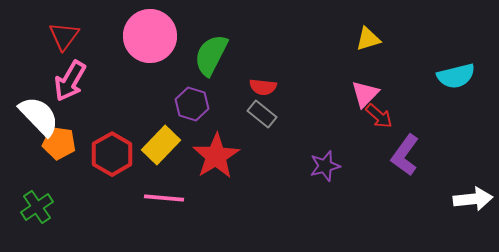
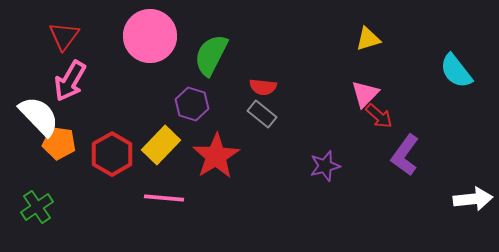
cyan semicircle: moved 5 px up; rotated 66 degrees clockwise
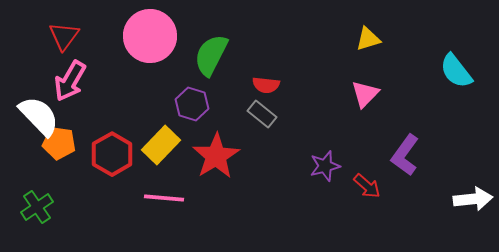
red semicircle: moved 3 px right, 2 px up
red arrow: moved 12 px left, 70 px down
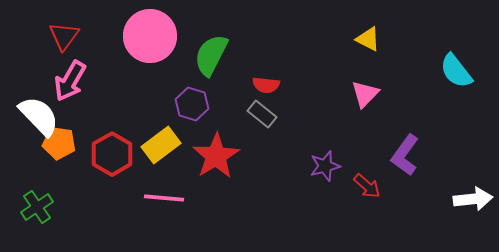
yellow triangle: rotated 44 degrees clockwise
yellow rectangle: rotated 9 degrees clockwise
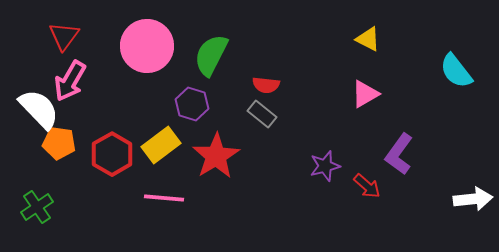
pink circle: moved 3 px left, 10 px down
pink triangle: rotated 16 degrees clockwise
white semicircle: moved 7 px up
purple L-shape: moved 6 px left, 1 px up
